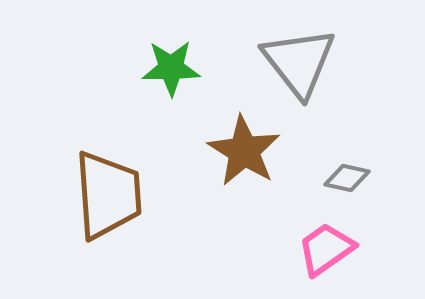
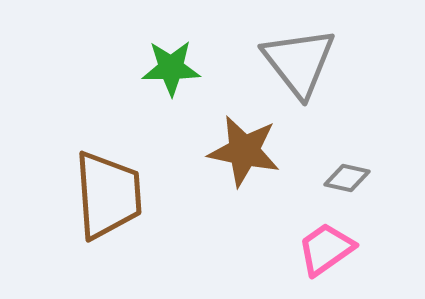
brown star: rotated 20 degrees counterclockwise
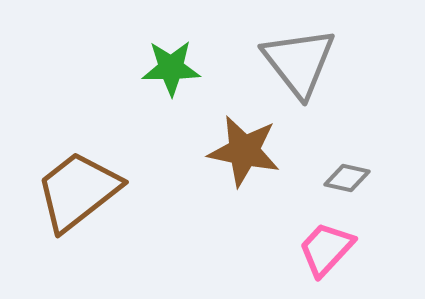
brown trapezoid: moved 30 px left, 4 px up; rotated 124 degrees counterclockwise
pink trapezoid: rotated 12 degrees counterclockwise
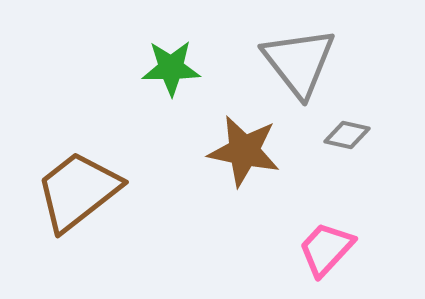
gray diamond: moved 43 px up
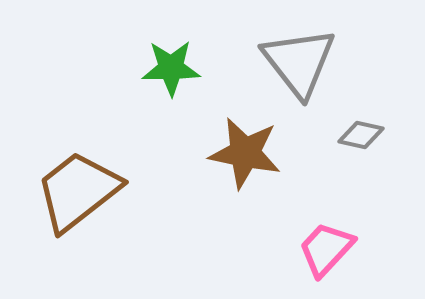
gray diamond: moved 14 px right
brown star: moved 1 px right, 2 px down
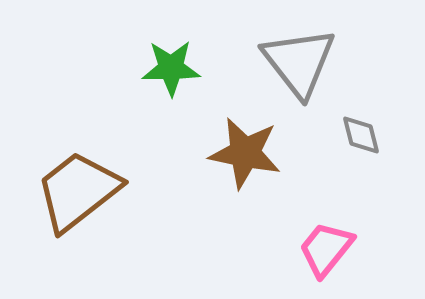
gray diamond: rotated 63 degrees clockwise
pink trapezoid: rotated 4 degrees counterclockwise
